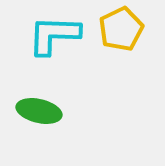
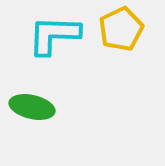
green ellipse: moved 7 px left, 4 px up
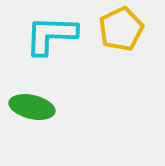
cyan L-shape: moved 3 px left
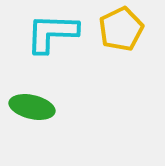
cyan L-shape: moved 1 px right, 2 px up
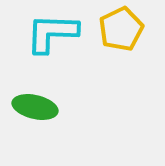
green ellipse: moved 3 px right
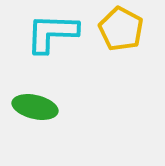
yellow pentagon: rotated 18 degrees counterclockwise
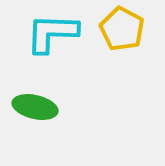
yellow pentagon: moved 1 px right
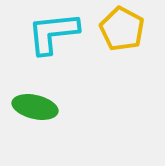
cyan L-shape: moved 1 px right; rotated 8 degrees counterclockwise
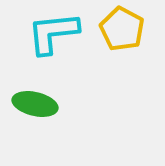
green ellipse: moved 3 px up
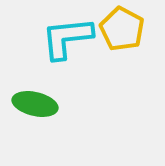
cyan L-shape: moved 14 px right, 5 px down
